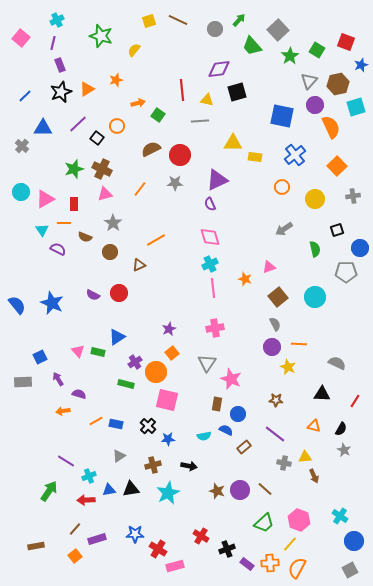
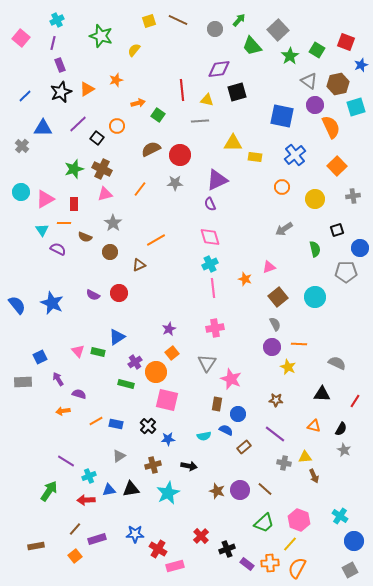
gray triangle at (309, 81): rotated 36 degrees counterclockwise
red cross at (201, 536): rotated 14 degrees clockwise
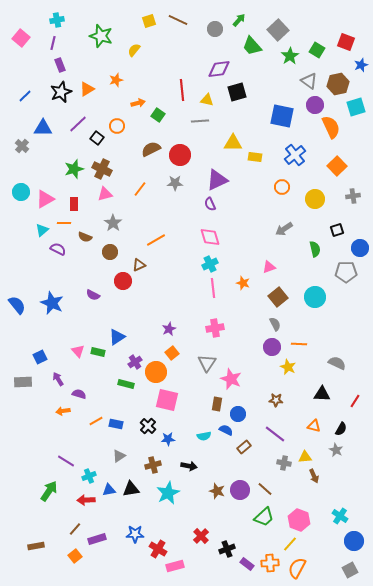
cyan cross at (57, 20): rotated 16 degrees clockwise
cyan triangle at (42, 230): rotated 24 degrees clockwise
orange star at (245, 279): moved 2 px left, 4 px down
red circle at (119, 293): moved 4 px right, 12 px up
gray star at (344, 450): moved 8 px left
green trapezoid at (264, 523): moved 6 px up
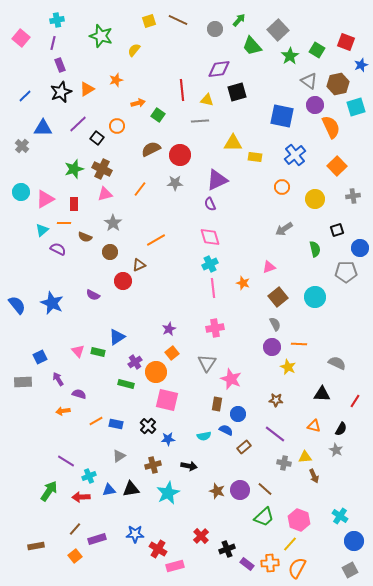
red arrow at (86, 500): moved 5 px left, 3 px up
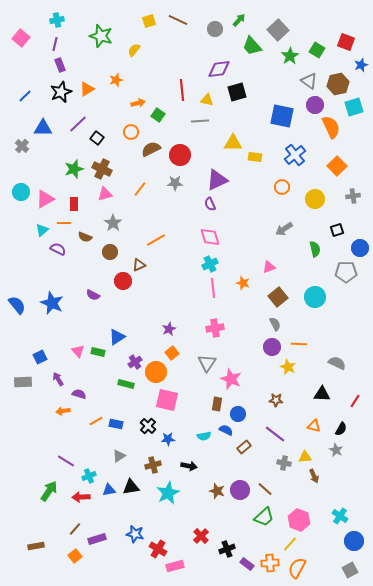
purple line at (53, 43): moved 2 px right, 1 px down
cyan square at (356, 107): moved 2 px left
orange circle at (117, 126): moved 14 px right, 6 px down
black triangle at (131, 489): moved 2 px up
blue star at (135, 534): rotated 12 degrees clockwise
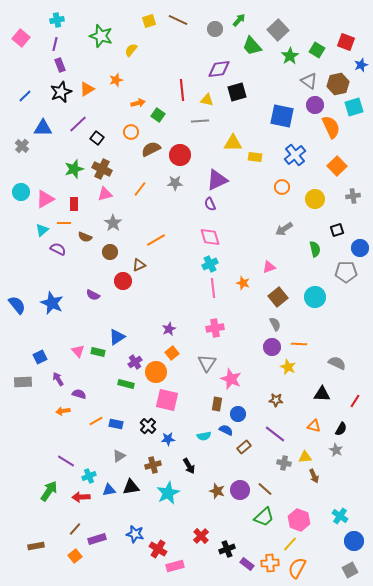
yellow semicircle at (134, 50): moved 3 px left
black arrow at (189, 466): rotated 49 degrees clockwise
